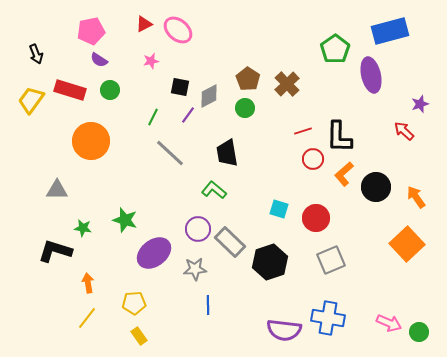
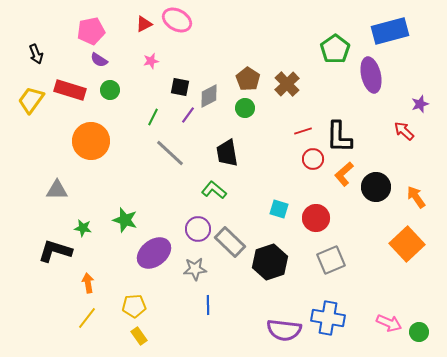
pink ellipse at (178, 30): moved 1 px left, 10 px up; rotated 12 degrees counterclockwise
yellow pentagon at (134, 303): moved 3 px down
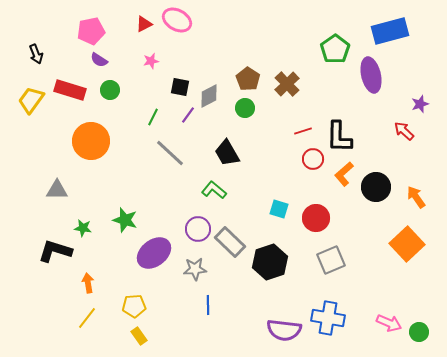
black trapezoid at (227, 153): rotated 20 degrees counterclockwise
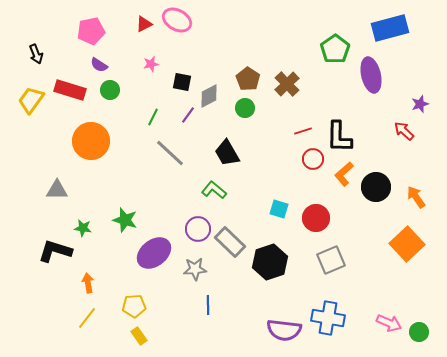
blue rectangle at (390, 31): moved 3 px up
purple semicircle at (99, 60): moved 5 px down
pink star at (151, 61): moved 3 px down
black square at (180, 87): moved 2 px right, 5 px up
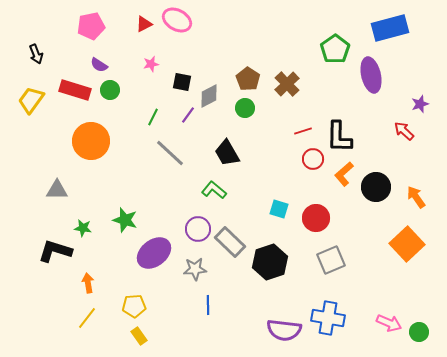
pink pentagon at (91, 31): moved 5 px up
red rectangle at (70, 90): moved 5 px right
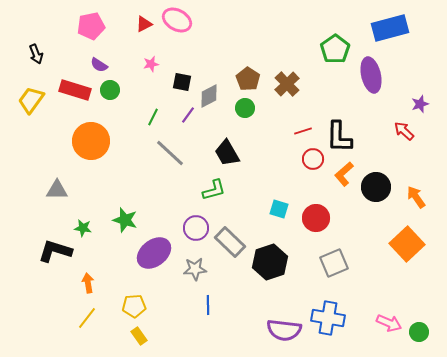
green L-shape at (214, 190): rotated 125 degrees clockwise
purple circle at (198, 229): moved 2 px left, 1 px up
gray square at (331, 260): moved 3 px right, 3 px down
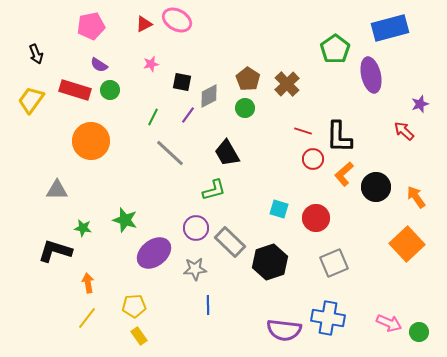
red line at (303, 131): rotated 36 degrees clockwise
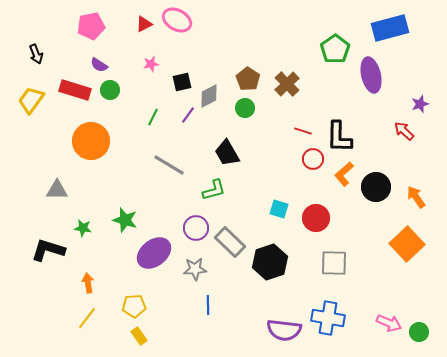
black square at (182, 82): rotated 24 degrees counterclockwise
gray line at (170, 153): moved 1 px left, 12 px down; rotated 12 degrees counterclockwise
black L-shape at (55, 251): moved 7 px left, 1 px up
gray square at (334, 263): rotated 24 degrees clockwise
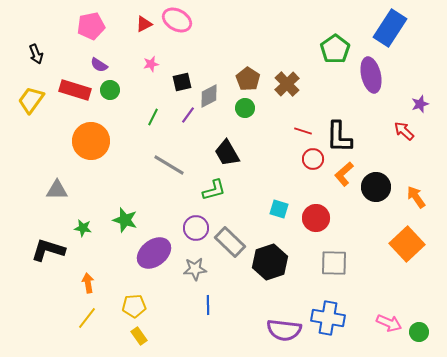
blue rectangle at (390, 28): rotated 42 degrees counterclockwise
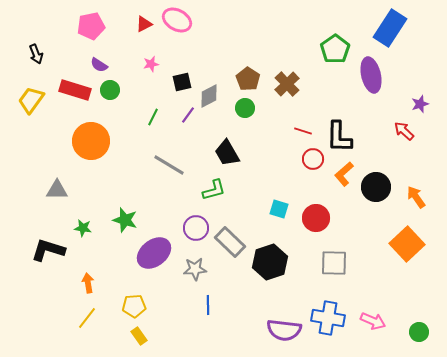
pink arrow at (389, 323): moved 16 px left, 2 px up
